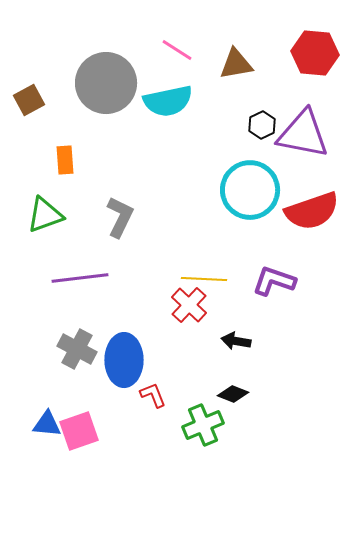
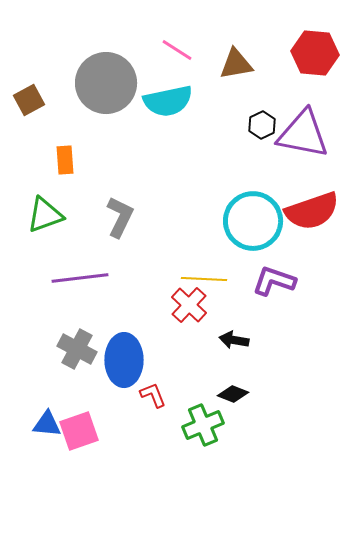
cyan circle: moved 3 px right, 31 px down
black arrow: moved 2 px left, 1 px up
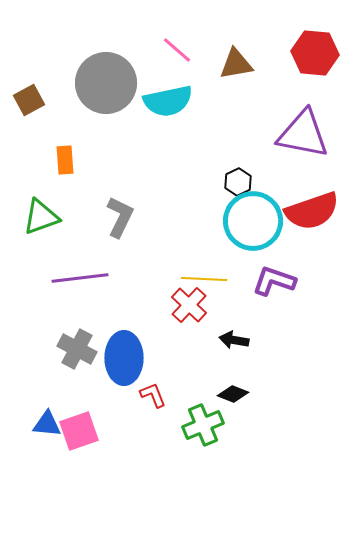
pink line: rotated 8 degrees clockwise
black hexagon: moved 24 px left, 57 px down
green triangle: moved 4 px left, 2 px down
blue ellipse: moved 2 px up
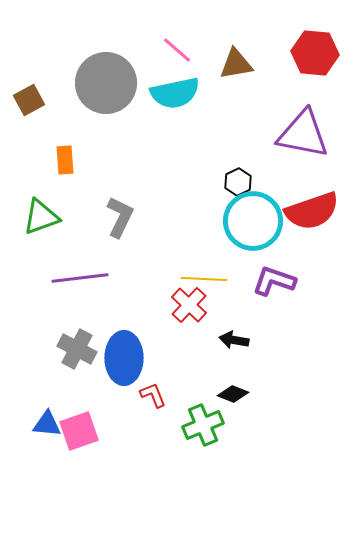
cyan semicircle: moved 7 px right, 8 px up
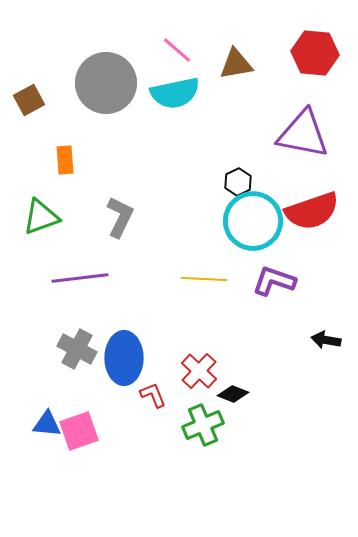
red cross: moved 10 px right, 66 px down
black arrow: moved 92 px right
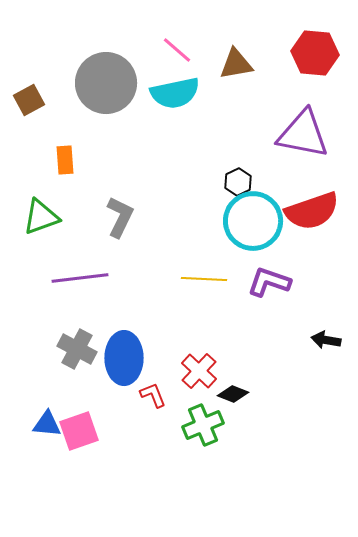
purple L-shape: moved 5 px left, 1 px down
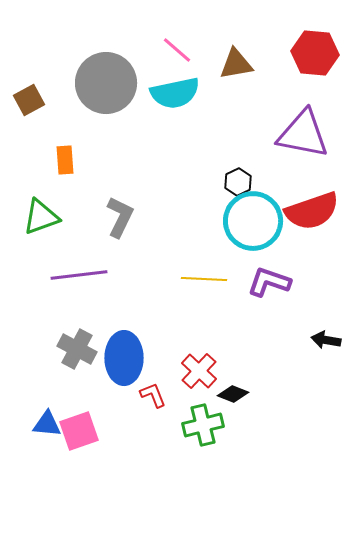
purple line: moved 1 px left, 3 px up
green cross: rotated 9 degrees clockwise
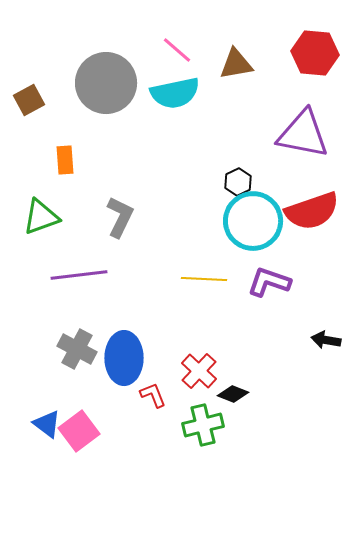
blue triangle: rotated 32 degrees clockwise
pink square: rotated 18 degrees counterclockwise
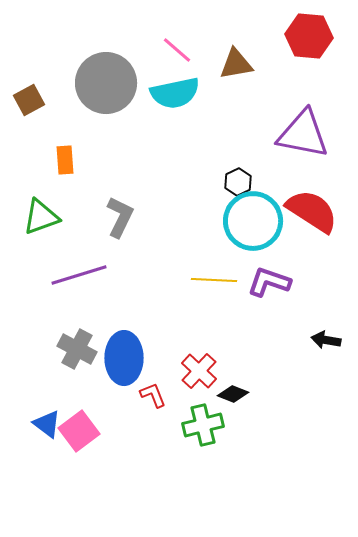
red hexagon: moved 6 px left, 17 px up
red semicircle: rotated 128 degrees counterclockwise
purple line: rotated 10 degrees counterclockwise
yellow line: moved 10 px right, 1 px down
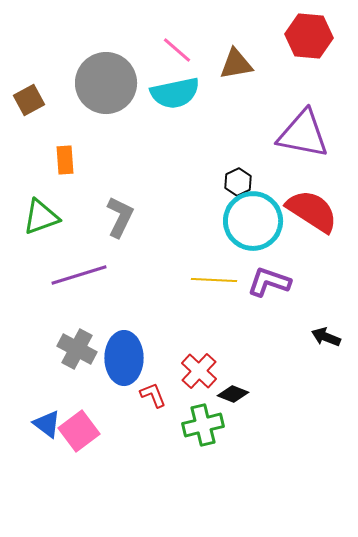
black arrow: moved 3 px up; rotated 12 degrees clockwise
